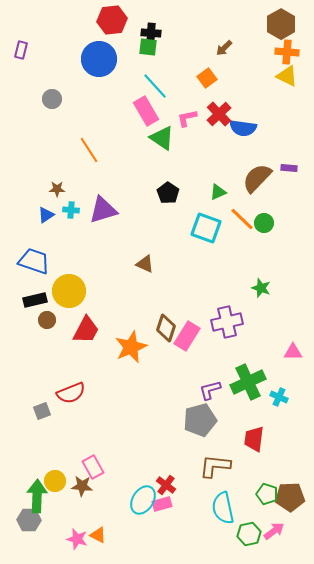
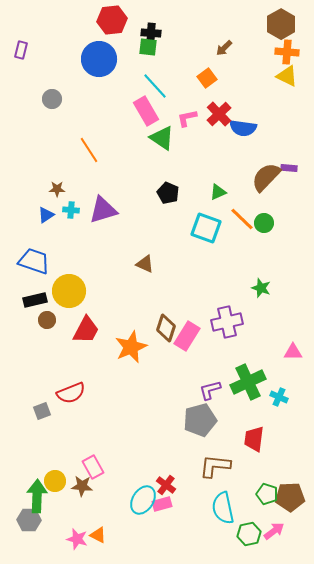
brown semicircle at (257, 178): moved 9 px right, 1 px up
black pentagon at (168, 193): rotated 10 degrees counterclockwise
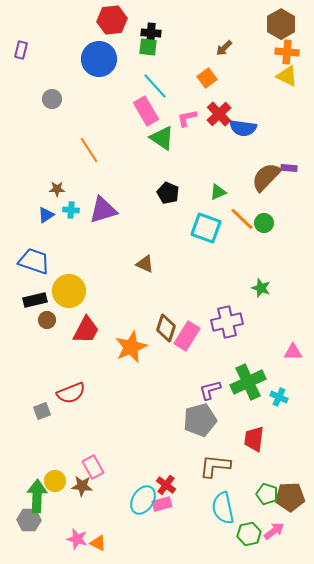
orange triangle at (98, 535): moved 8 px down
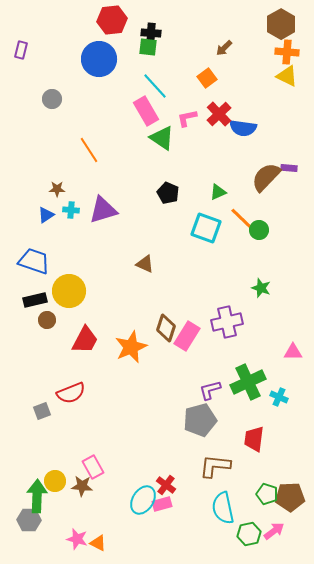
green circle at (264, 223): moved 5 px left, 7 px down
red trapezoid at (86, 330): moved 1 px left, 10 px down
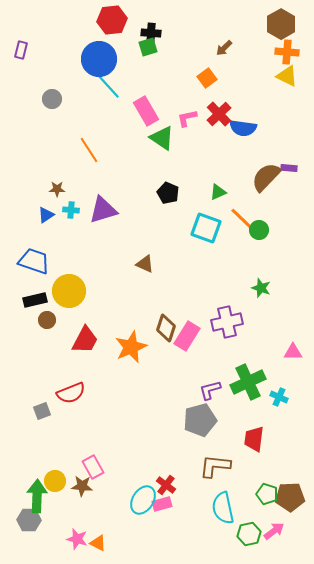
green square at (148, 47): rotated 24 degrees counterclockwise
cyan line at (155, 86): moved 47 px left
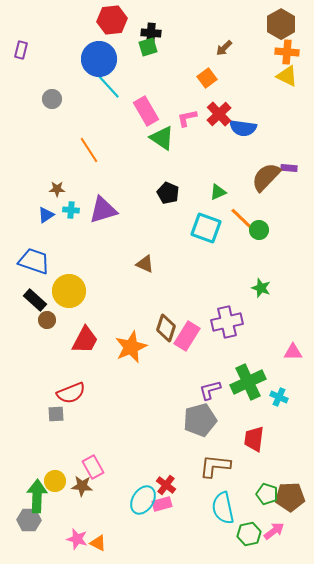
black rectangle at (35, 300): rotated 55 degrees clockwise
gray square at (42, 411): moved 14 px right, 3 px down; rotated 18 degrees clockwise
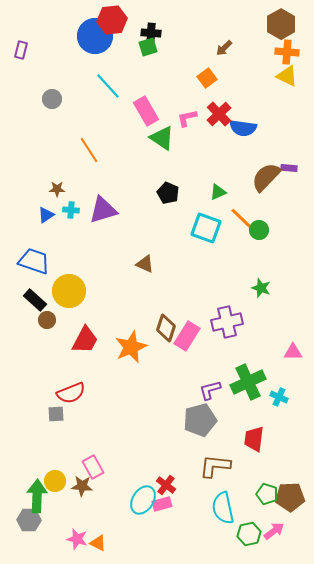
blue circle at (99, 59): moved 4 px left, 23 px up
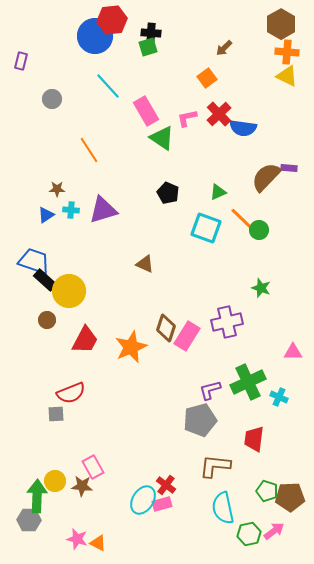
purple rectangle at (21, 50): moved 11 px down
black rectangle at (35, 300): moved 10 px right, 20 px up
green pentagon at (267, 494): moved 3 px up
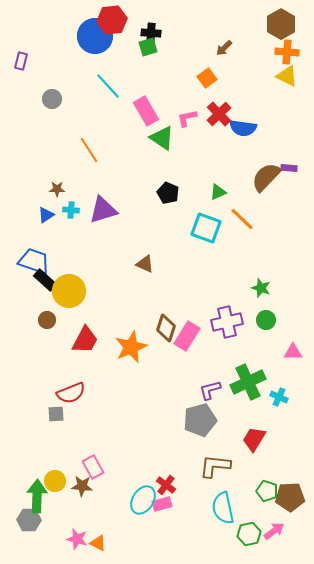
green circle at (259, 230): moved 7 px right, 90 px down
red trapezoid at (254, 439): rotated 24 degrees clockwise
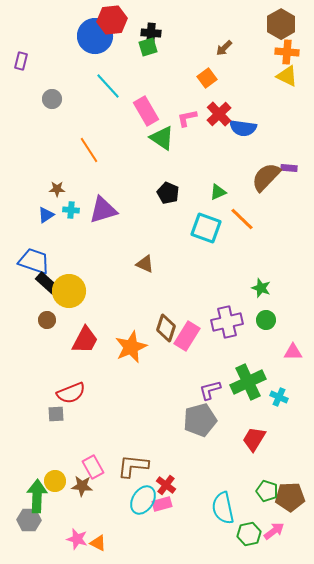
black rectangle at (45, 280): moved 2 px right, 3 px down
brown L-shape at (215, 466): moved 82 px left
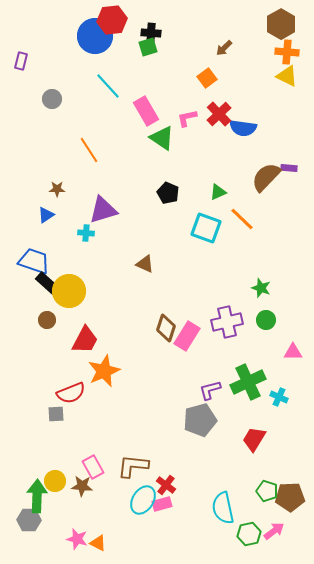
cyan cross at (71, 210): moved 15 px right, 23 px down
orange star at (131, 347): moved 27 px left, 24 px down
